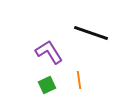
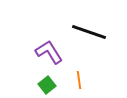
black line: moved 2 px left, 1 px up
green square: rotated 12 degrees counterclockwise
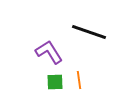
green square: moved 8 px right, 3 px up; rotated 36 degrees clockwise
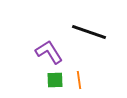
green square: moved 2 px up
